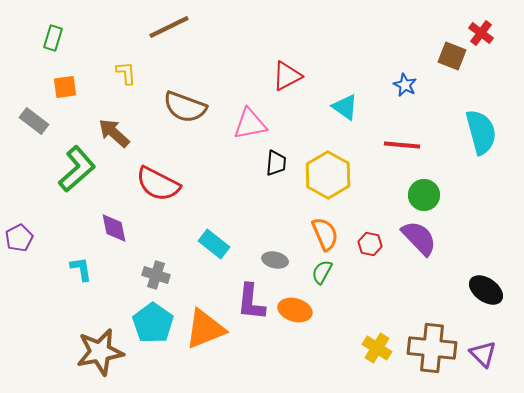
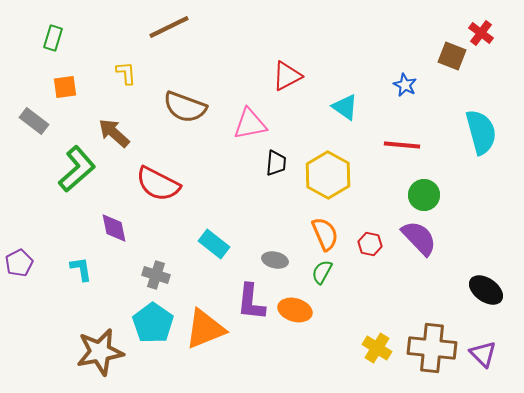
purple pentagon: moved 25 px down
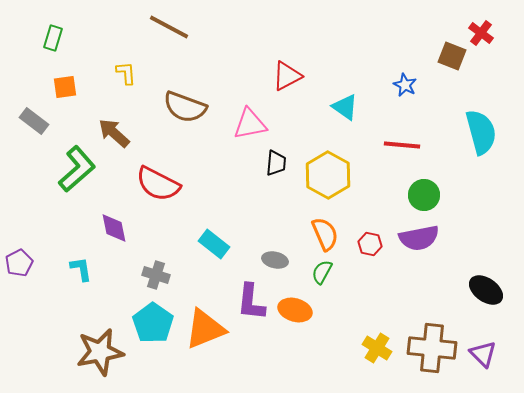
brown line: rotated 54 degrees clockwise
purple semicircle: rotated 123 degrees clockwise
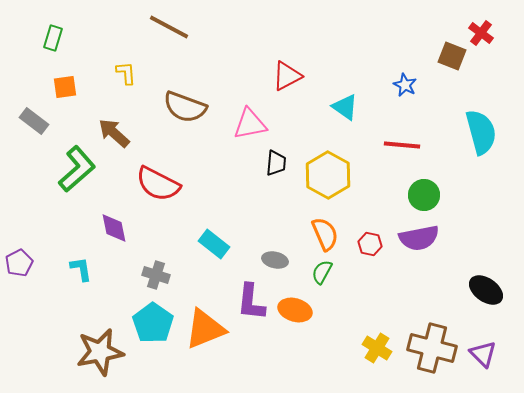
brown cross: rotated 9 degrees clockwise
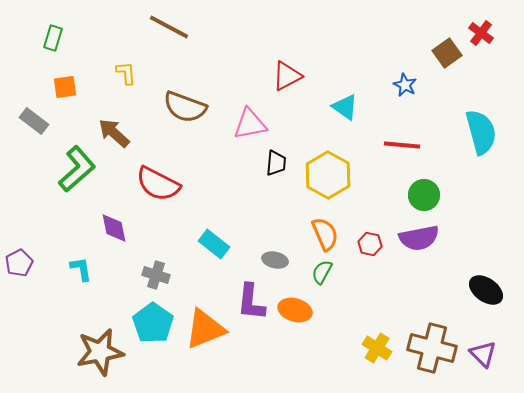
brown square: moved 5 px left, 3 px up; rotated 32 degrees clockwise
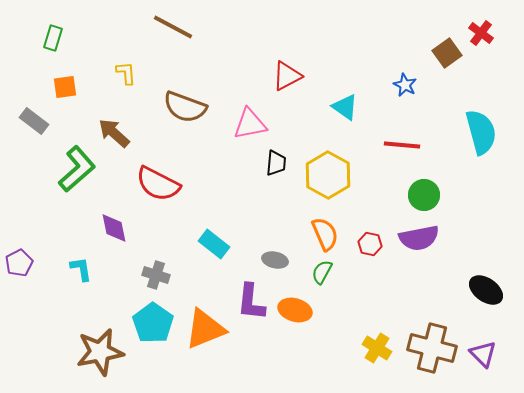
brown line: moved 4 px right
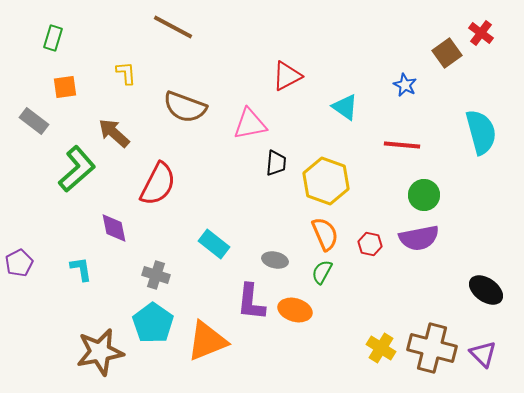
yellow hexagon: moved 2 px left, 6 px down; rotated 9 degrees counterclockwise
red semicircle: rotated 90 degrees counterclockwise
orange triangle: moved 2 px right, 12 px down
yellow cross: moved 4 px right
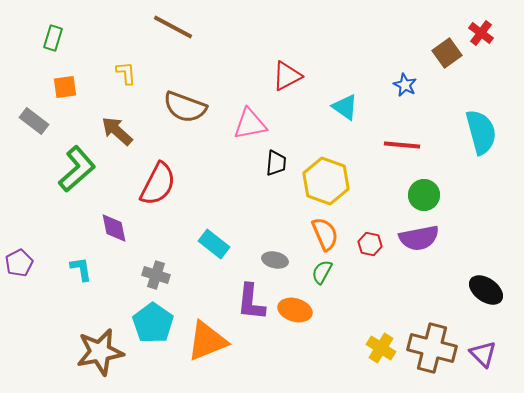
brown arrow: moved 3 px right, 2 px up
